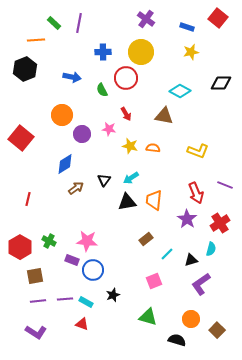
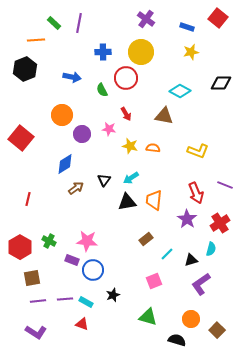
brown square at (35, 276): moved 3 px left, 2 px down
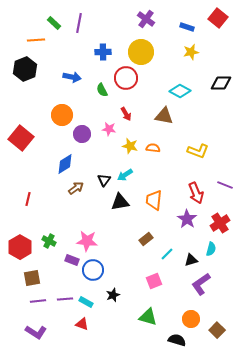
cyan arrow at (131, 178): moved 6 px left, 3 px up
black triangle at (127, 202): moved 7 px left
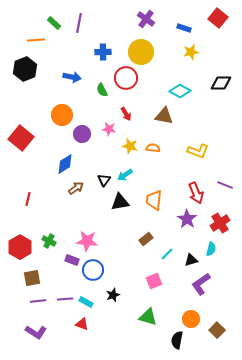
blue rectangle at (187, 27): moved 3 px left, 1 px down
black semicircle at (177, 340): rotated 96 degrees counterclockwise
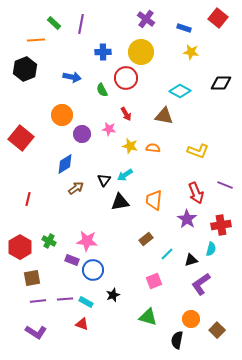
purple line at (79, 23): moved 2 px right, 1 px down
yellow star at (191, 52): rotated 21 degrees clockwise
red cross at (220, 223): moved 1 px right, 2 px down; rotated 24 degrees clockwise
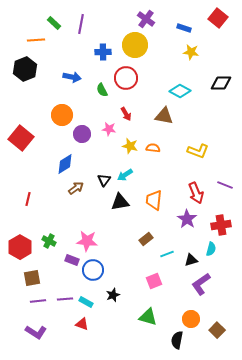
yellow circle at (141, 52): moved 6 px left, 7 px up
cyan line at (167, 254): rotated 24 degrees clockwise
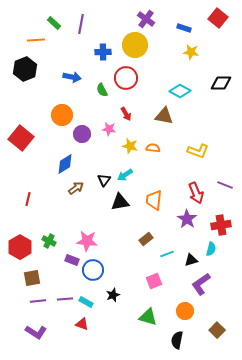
orange circle at (191, 319): moved 6 px left, 8 px up
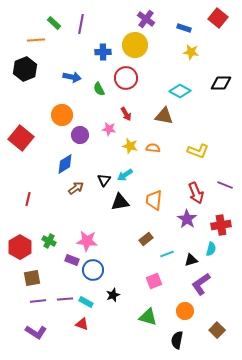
green semicircle at (102, 90): moved 3 px left, 1 px up
purple circle at (82, 134): moved 2 px left, 1 px down
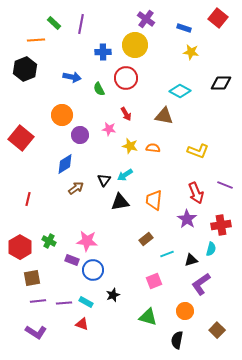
purple line at (65, 299): moved 1 px left, 4 px down
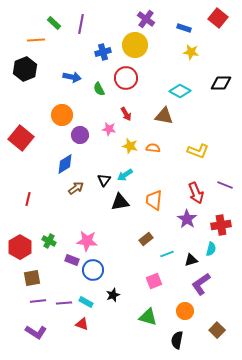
blue cross at (103, 52): rotated 14 degrees counterclockwise
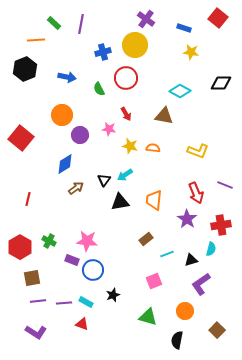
blue arrow at (72, 77): moved 5 px left
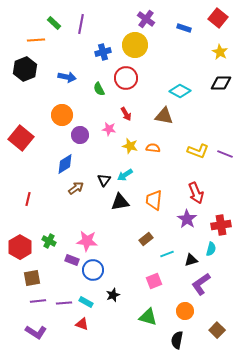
yellow star at (191, 52): moved 29 px right; rotated 21 degrees clockwise
purple line at (225, 185): moved 31 px up
